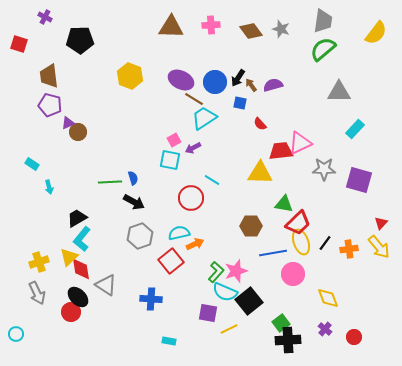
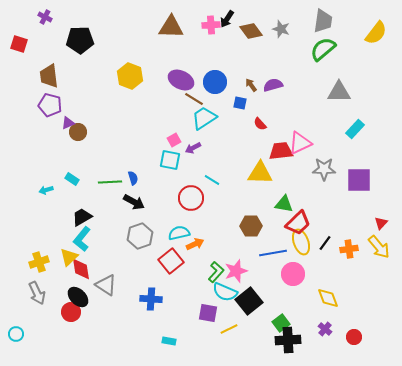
black arrow at (238, 78): moved 11 px left, 59 px up
cyan rectangle at (32, 164): moved 40 px right, 15 px down
purple square at (359, 180): rotated 16 degrees counterclockwise
cyan arrow at (49, 187): moved 3 px left, 3 px down; rotated 88 degrees clockwise
black trapezoid at (77, 218): moved 5 px right, 1 px up
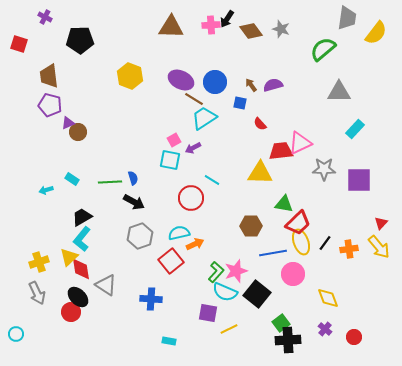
gray trapezoid at (323, 21): moved 24 px right, 3 px up
black square at (249, 301): moved 8 px right, 7 px up; rotated 12 degrees counterclockwise
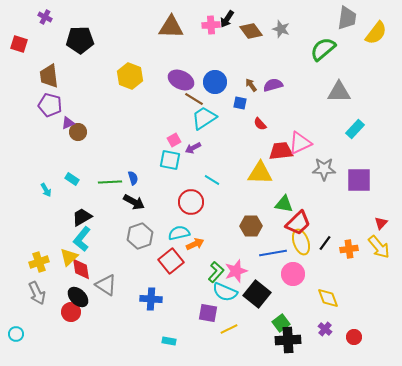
cyan arrow at (46, 190): rotated 104 degrees counterclockwise
red circle at (191, 198): moved 4 px down
